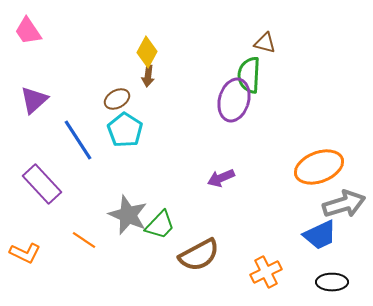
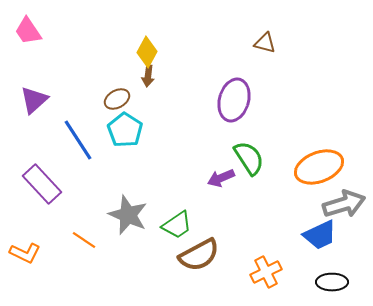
green semicircle: moved 83 px down; rotated 144 degrees clockwise
green trapezoid: moved 17 px right; rotated 12 degrees clockwise
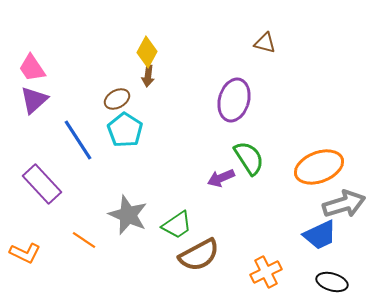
pink trapezoid: moved 4 px right, 37 px down
black ellipse: rotated 16 degrees clockwise
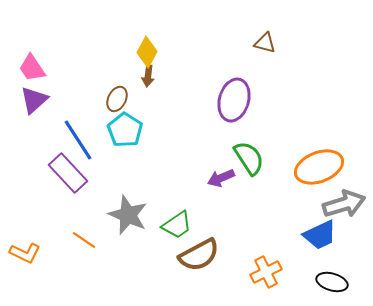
brown ellipse: rotated 35 degrees counterclockwise
purple rectangle: moved 26 px right, 11 px up
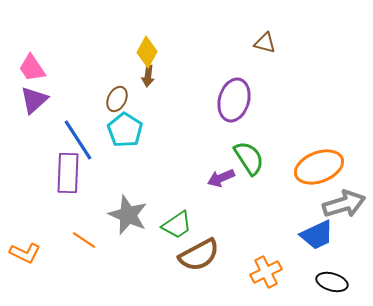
purple rectangle: rotated 45 degrees clockwise
blue trapezoid: moved 3 px left
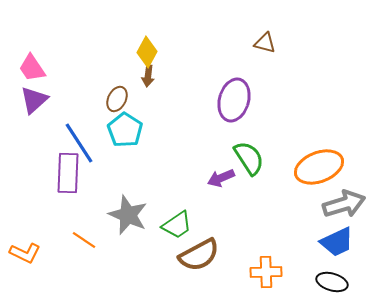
blue line: moved 1 px right, 3 px down
blue trapezoid: moved 20 px right, 7 px down
orange cross: rotated 24 degrees clockwise
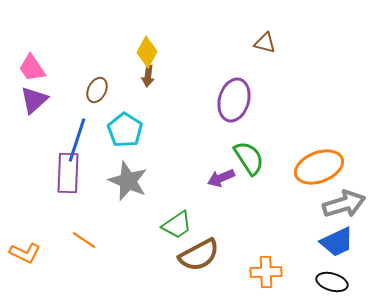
brown ellipse: moved 20 px left, 9 px up
blue line: moved 2 px left, 3 px up; rotated 51 degrees clockwise
gray star: moved 34 px up
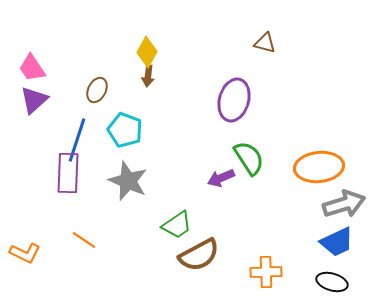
cyan pentagon: rotated 12 degrees counterclockwise
orange ellipse: rotated 15 degrees clockwise
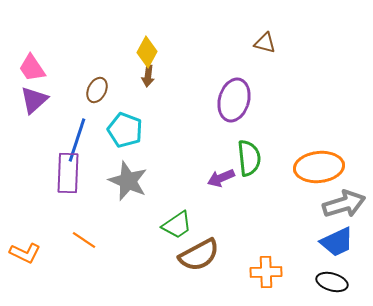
green semicircle: rotated 27 degrees clockwise
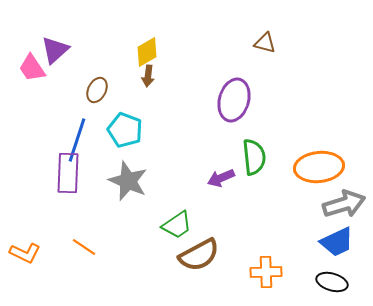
yellow diamond: rotated 32 degrees clockwise
purple triangle: moved 21 px right, 50 px up
green semicircle: moved 5 px right, 1 px up
orange line: moved 7 px down
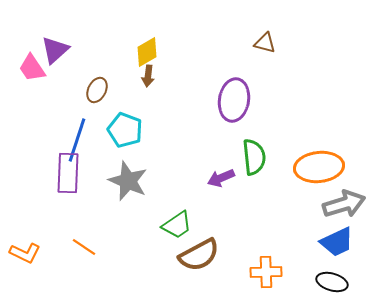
purple ellipse: rotated 6 degrees counterclockwise
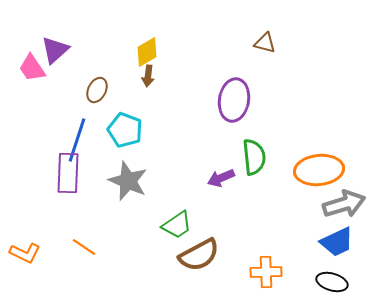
orange ellipse: moved 3 px down
